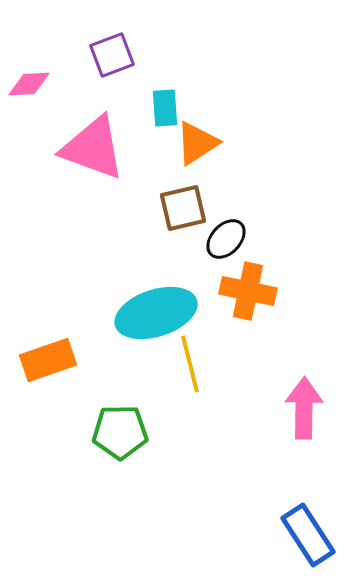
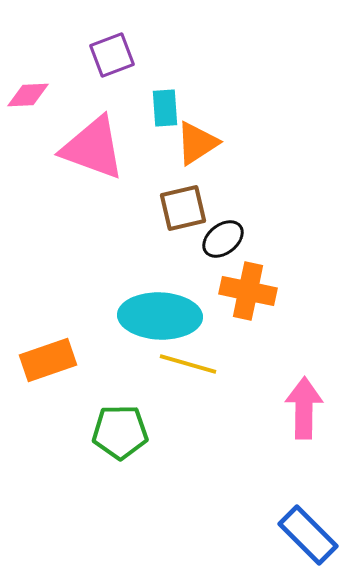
pink diamond: moved 1 px left, 11 px down
black ellipse: moved 3 px left; rotated 9 degrees clockwise
cyan ellipse: moved 4 px right, 3 px down; rotated 20 degrees clockwise
yellow line: moved 2 px left; rotated 60 degrees counterclockwise
blue rectangle: rotated 12 degrees counterclockwise
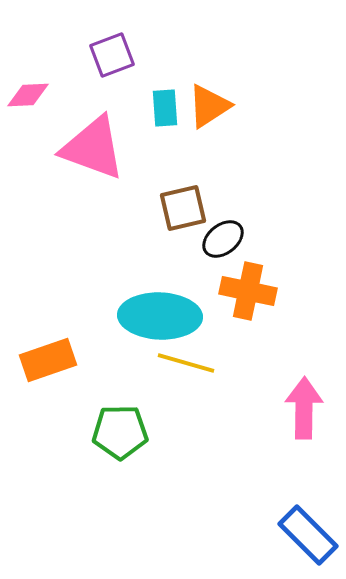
orange triangle: moved 12 px right, 37 px up
yellow line: moved 2 px left, 1 px up
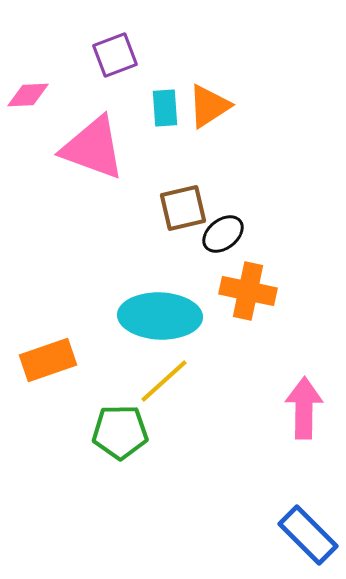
purple square: moved 3 px right
black ellipse: moved 5 px up
yellow line: moved 22 px left, 18 px down; rotated 58 degrees counterclockwise
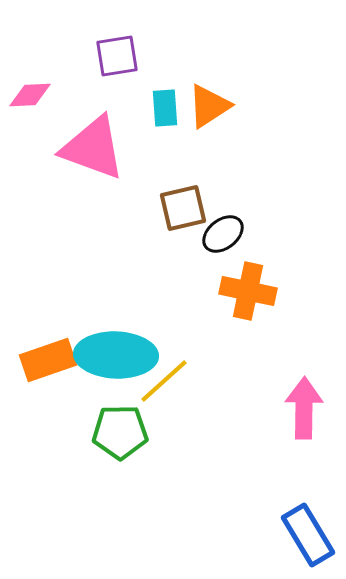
purple square: moved 2 px right, 1 px down; rotated 12 degrees clockwise
pink diamond: moved 2 px right
cyan ellipse: moved 44 px left, 39 px down
blue rectangle: rotated 14 degrees clockwise
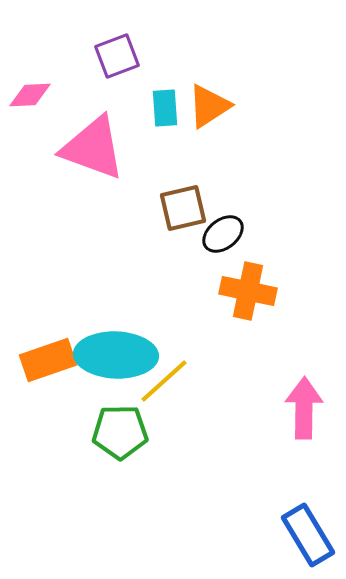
purple square: rotated 12 degrees counterclockwise
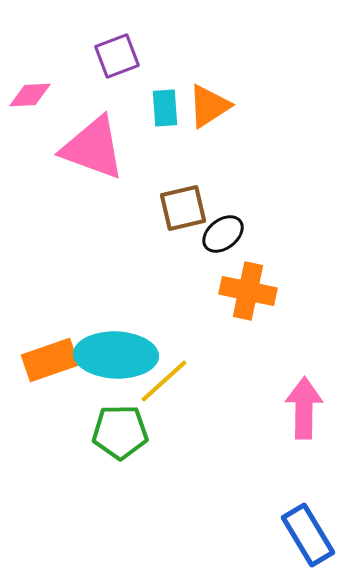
orange rectangle: moved 2 px right
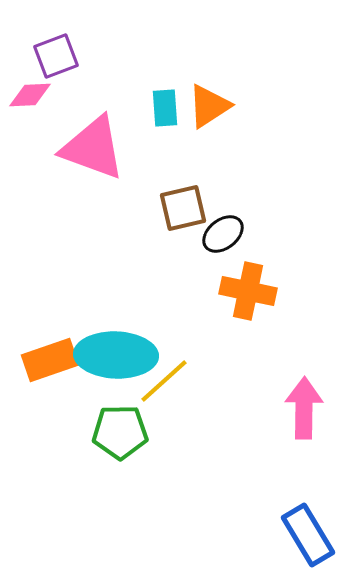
purple square: moved 61 px left
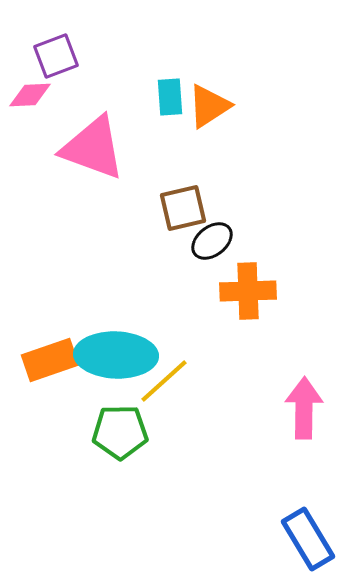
cyan rectangle: moved 5 px right, 11 px up
black ellipse: moved 11 px left, 7 px down
orange cross: rotated 14 degrees counterclockwise
blue rectangle: moved 4 px down
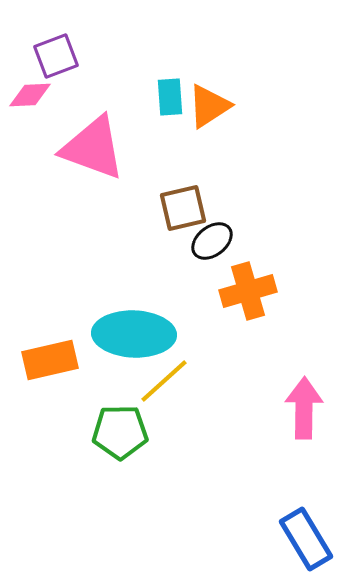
orange cross: rotated 14 degrees counterclockwise
cyan ellipse: moved 18 px right, 21 px up
orange rectangle: rotated 6 degrees clockwise
blue rectangle: moved 2 px left
